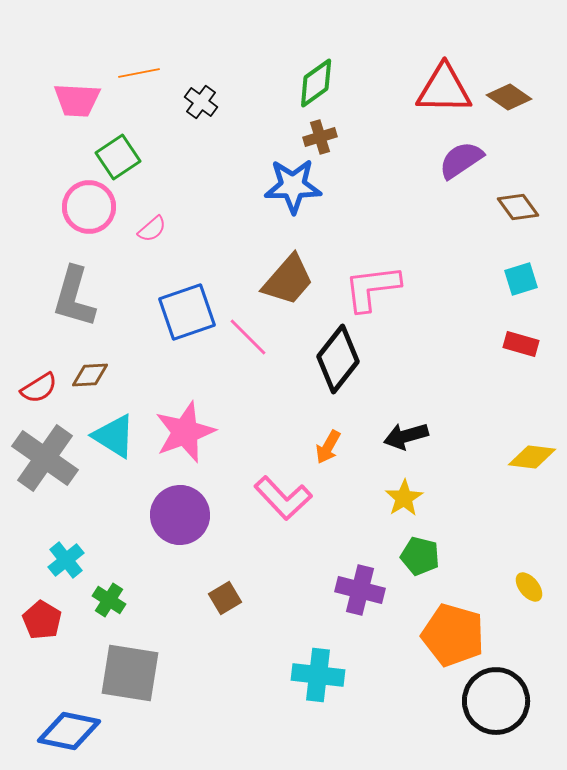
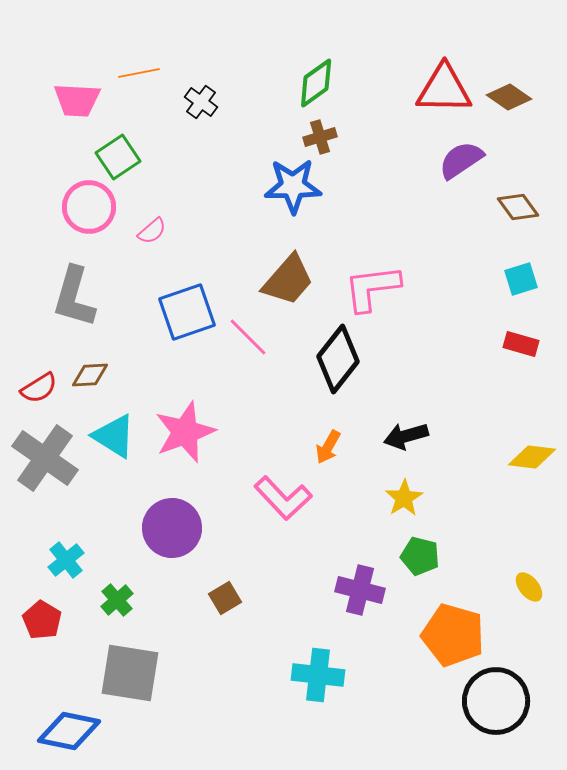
pink semicircle at (152, 229): moved 2 px down
purple circle at (180, 515): moved 8 px left, 13 px down
green cross at (109, 600): moved 8 px right; rotated 16 degrees clockwise
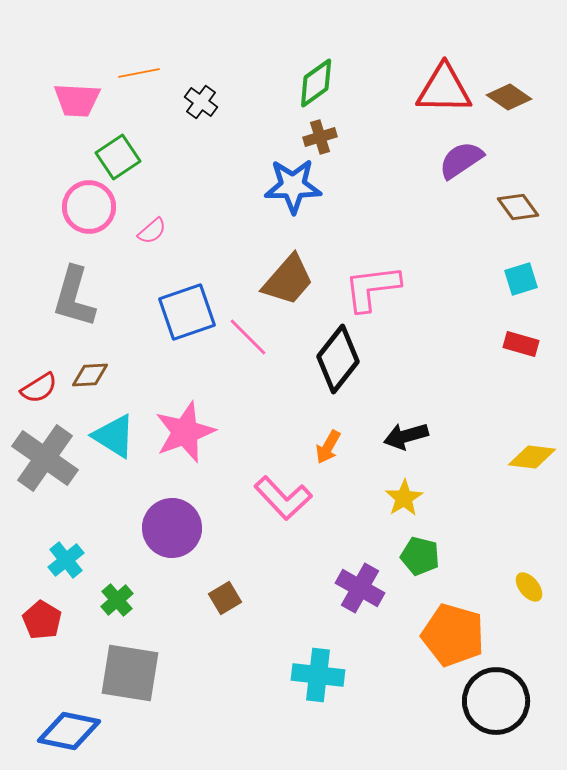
purple cross at (360, 590): moved 2 px up; rotated 15 degrees clockwise
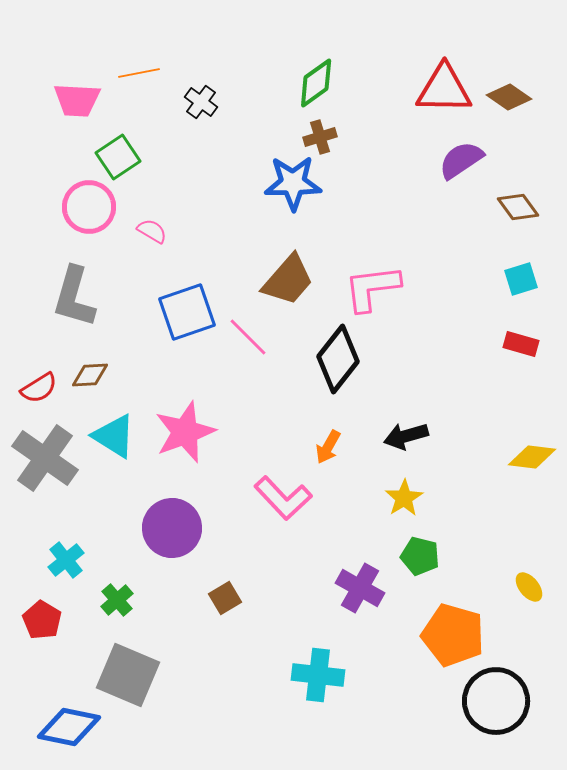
blue star at (293, 186): moved 3 px up
pink semicircle at (152, 231): rotated 108 degrees counterclockwise
gray square at (130, 673): moved 2 px left, 2 px down; rotated 14 degrees clockwise
blue diamond at (69, 731): moved 4 px up
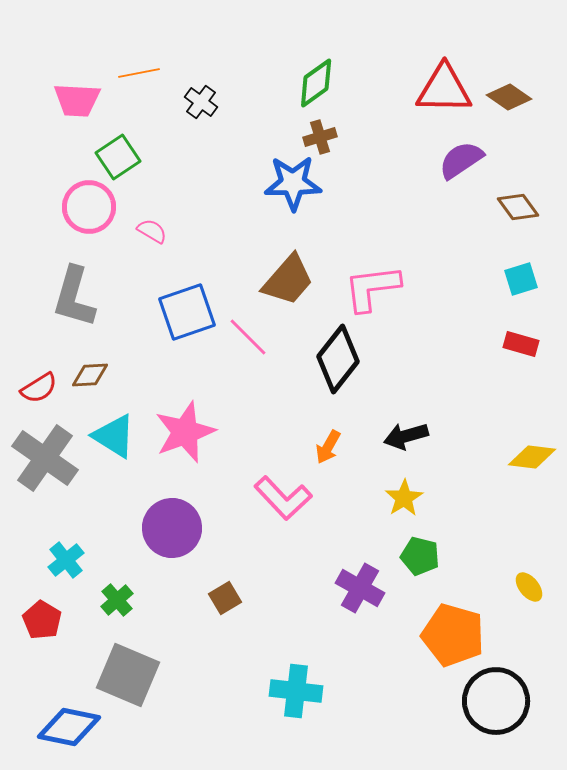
cyan cross at (318, 675): moved 22 px left, 16 px down
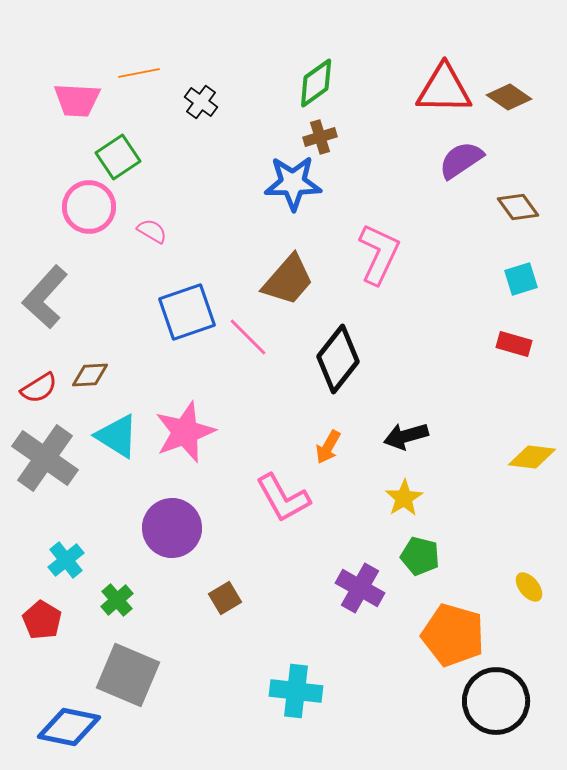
pink L-shape at (372, 288): moved 7 px right, 34 px up; rotated 122 degrees clockwise
gray L-shape at (74, 297): moved 29 px left; rotated 26 degrees clockwise
red rectangle at (521, 344): moved 7 px left
cyan triangle at (114, 436): moved 3 px right
pink L-shape at (283, 498): rotated 14 degrees clockwise
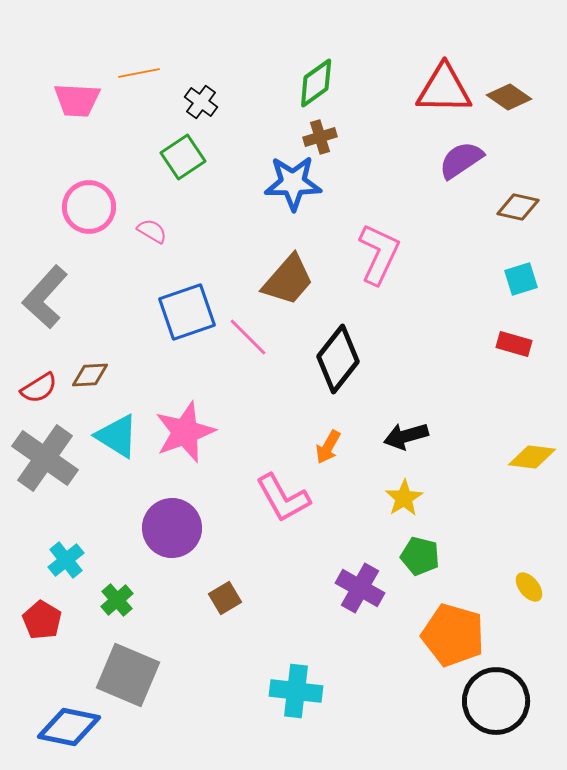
green square at (118, 157): moved 65 px right
brown diamond at (518, 207): rotated 42 degrees counterclockwise
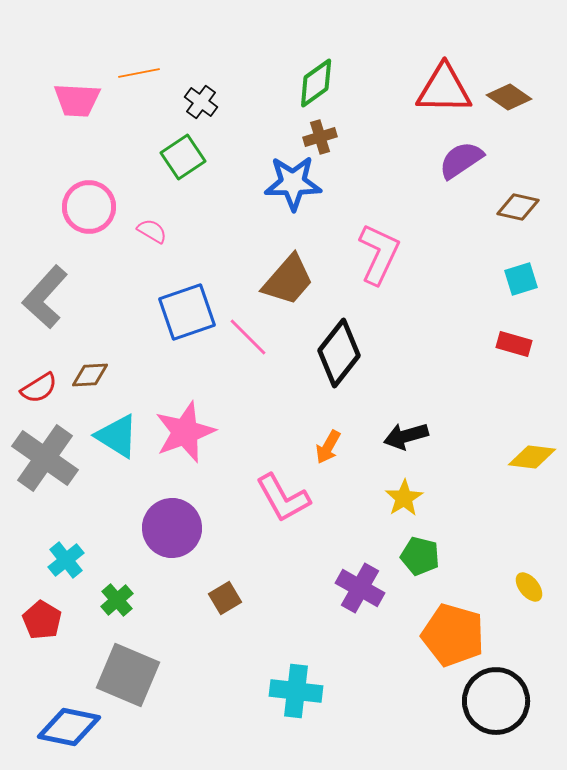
black diamond at (338, 359): moved 1 px right, 6 px up
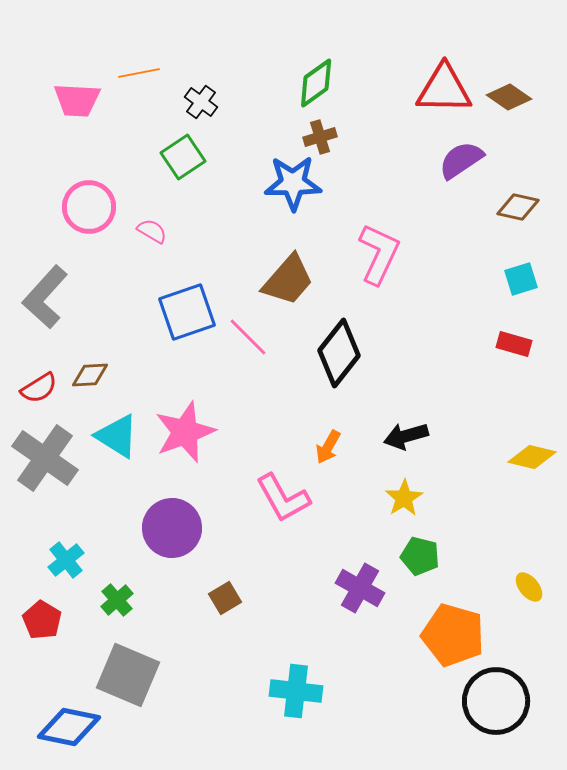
yellow diamond at (532, 457): rotated 6 degrees clockwise
